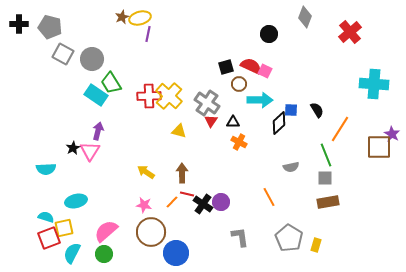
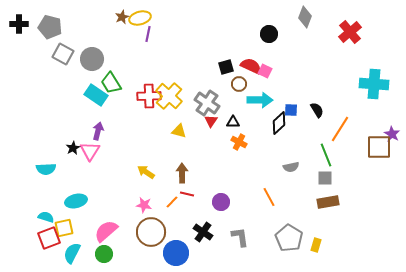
black cross at (203, 204): moved 28 px down
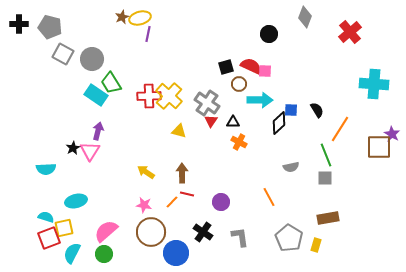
pink square at (265, 71): rotated 24 degrees counterclockwise
brown rectangle at (328, 202): moved 16 px down
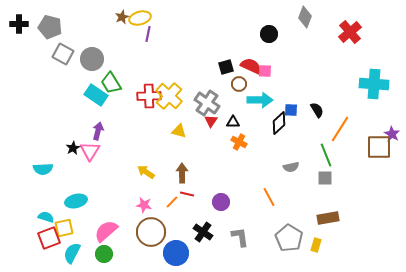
cyan semicircle at (46, 169): moved 3 px left
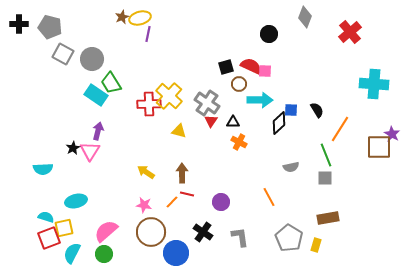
red cross at (149, 96): moved 8 px down
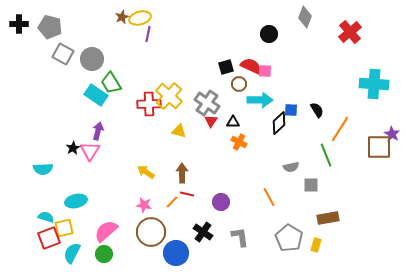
gray square at (325, 178): moved 14 px left, 7 px down
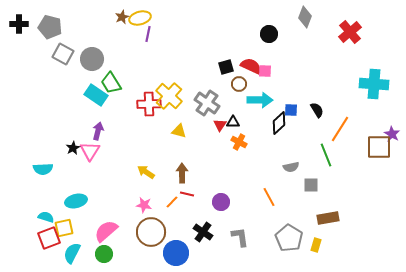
red triangle at (211, 121): moved 9 px right, 4 px down
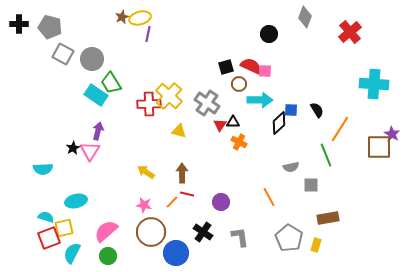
green circle at (104, 254): moved 4 px right, 2 px down
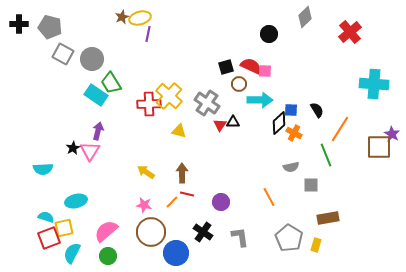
gray diamond at (305, 17): rotated 25 degrees clockwise
orange cross at (239, 142): moved 55 px right, 9 px up
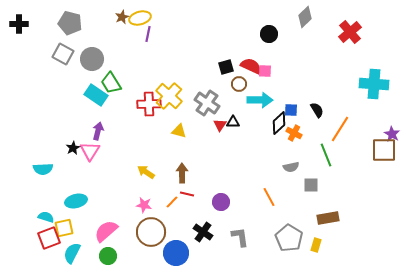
gray pentagon at (50, 27): moved 20 px right, 4 px up
brown square at (379, 147): moved 5 px right, 3 px down
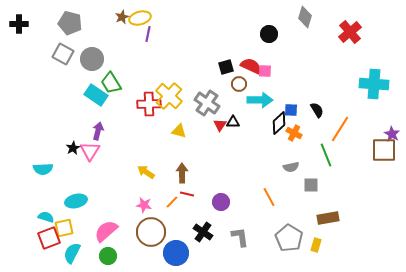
gray diamond at (305, 17): rotated 30 degrees counterclockwise
